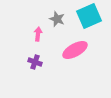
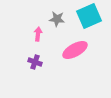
gray star: rotated 14 degrees counterclockwise
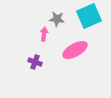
pink arrow: moved 6 px right
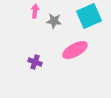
gray star: moved 3 px left, 2 px down
pink arrow: moved 9 px left, 23 px up
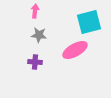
cyan square: moved 6 px down; rotated 10 degrees clockwise
gray star: moved 15 px left, 14 px down
purple cross: rotated 16 degrees counterclockwise
